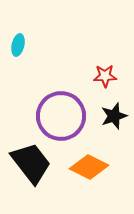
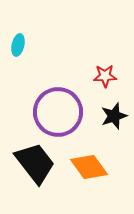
purple circle: moved 3 px left, 4 px up
black trapezoid: moved 4 px right
orange diamond: rotated 27 degrees clockwise
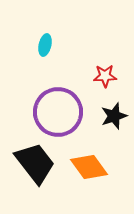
cyan ellipse: moved 27 px right
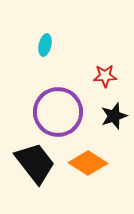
orange diamond: moved 1 px left, 4 px up; rotated 21 degrees counterclockwise
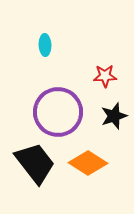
cyan ellipse: rotated 15 degrees counterclockwise
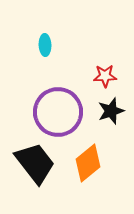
black star: moved 3 px left, 5 px up
orange diamond: rotated 72 degrees counterclockwise
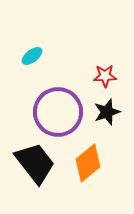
cyan ellipse: moved 13 px left, 11 px down; rotated 55 degrees clockwise
black star: moved 4 px left, 1 px down
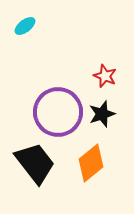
cyan ellipse: moved 7 px left, 30 px up
red star: rotated 25 degrees clockwise
black star: moved 5 px left, 2 px down
orange diamond: moved 3 px right
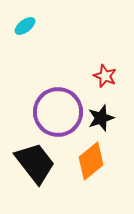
black star: moved 1 px left, 4 px down
orange diamond: moved 2 px up
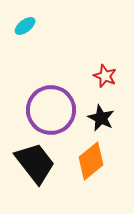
purple circle: moved 7 px left, 2 px up
black star: rotated 28 degrees counterclockwise
